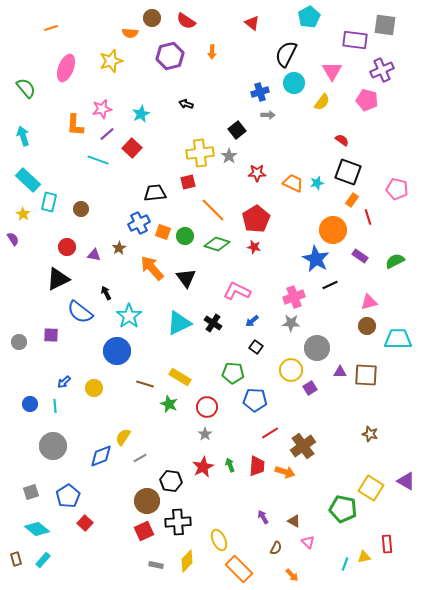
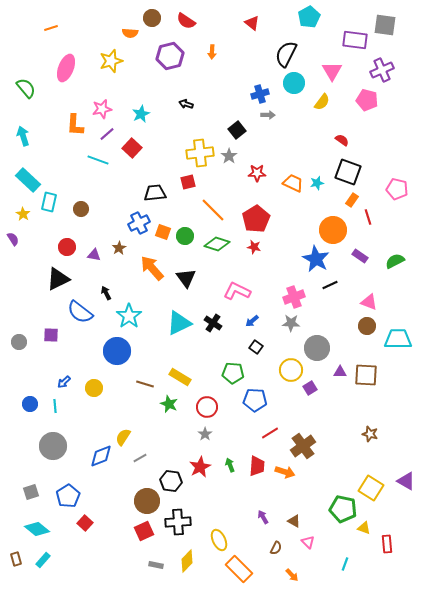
blue cross at (260, 92): moved 2 px down
pink triangle at (369, 302): rotated 36 degrees clockwise
red star at (203, 467): moved 3 px left
yellow triangle at (364, 557): moved 29 px up; rotated 32 degrees clockwise
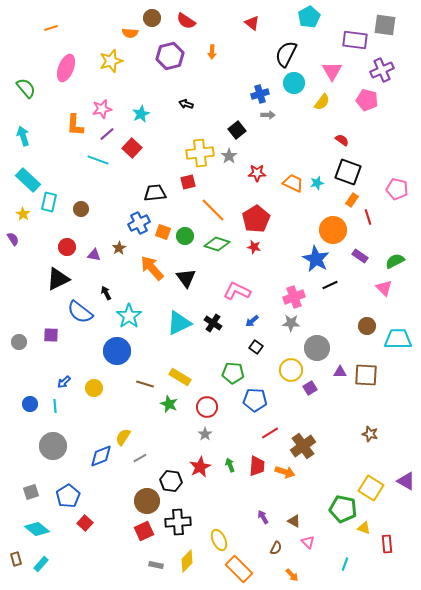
pink triangle at (369, 302): moved 15 px right, 14 px up; rotated 24 degrees clockwise
cyan rectangle at (43, 560): moved 2 px left, 4 px down
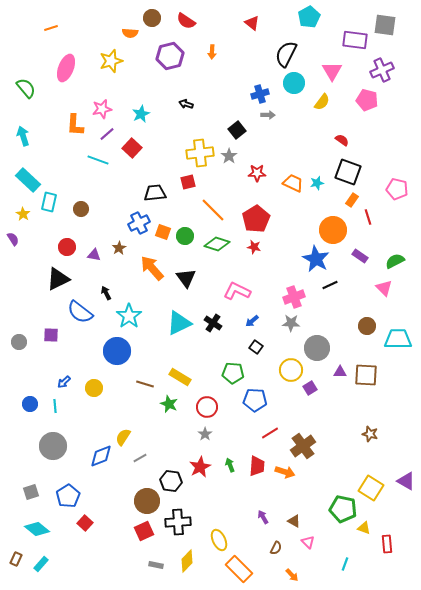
brown rectangle at (16, 559): rotated 40 degrees clockwise
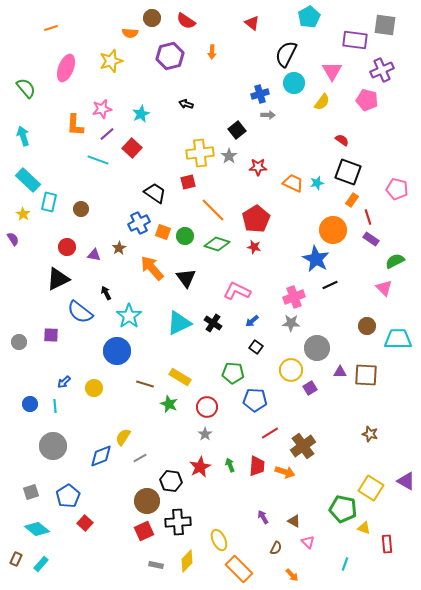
red star at (257, 173): moved 1 px right, 6 px up
black trapezoid at (155, 193): rotated 40 degrees clockwise
purple rectangle at (360, 256): moved 11 px right, 17 px up
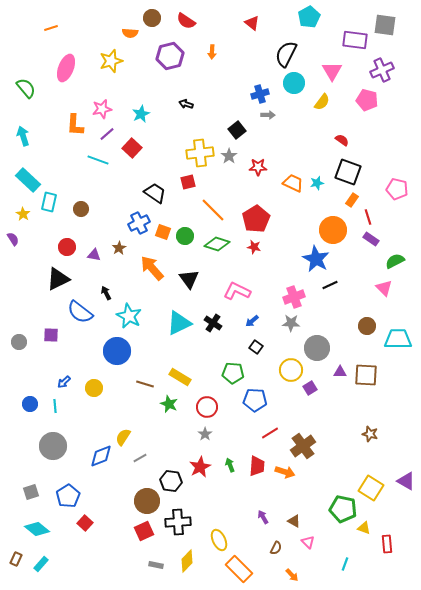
black triangle at (186, 278): moved 3 px right, 1 px down
cyan star at (129, 316): rotated 10 degrees counterclockwise
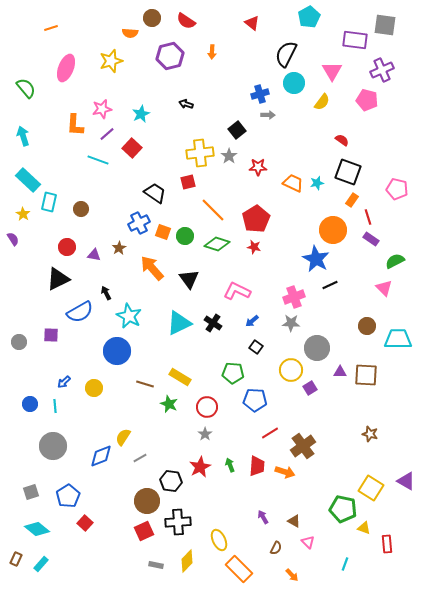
blue semicircle at (80, 312): rotated 68 degrees counterclockwise
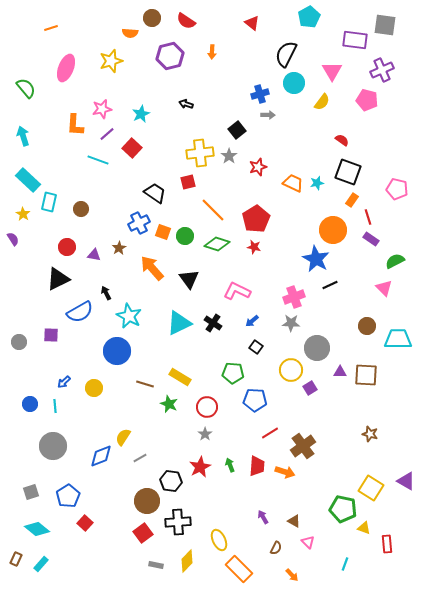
red star at (258, 167): rotated 18 degrees counterclockwise
red square at (144, 531): moved 1 px left, 2 px down; rotated 12 degrees counterclockwise
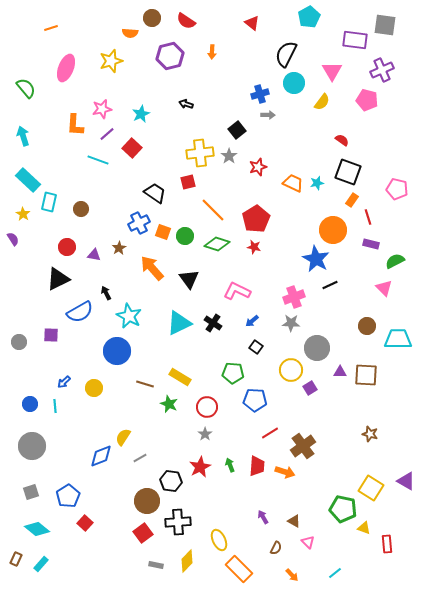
purple rectangle at (371, 239): moved 5 px down; rotated 21 degrees counterclockwise
gray circle at (53, 446): moved 21 px left
cyan line at (345, 564): moved 10 px left, 9 px down; rotated 32 degrees clockwise
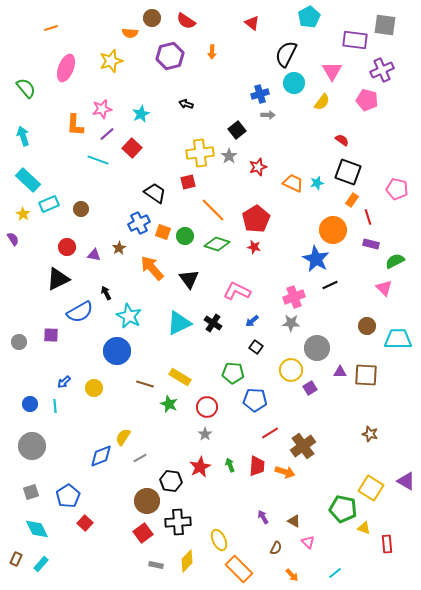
cyan rectangle at (49, 202): moved 2 px down; rotated 54 degrees clockwise
cyan diamond at (37, 529): rotated 25 degrees clockwise
